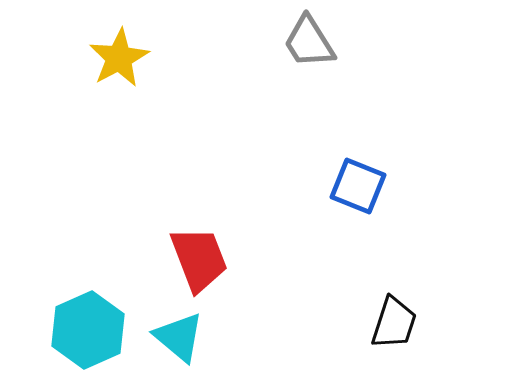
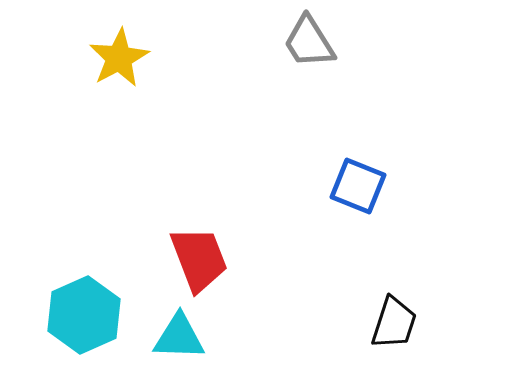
cyan hexagon: moved 4 px left, 15 px up
cyan triangle: rotated 38 degrees counterclockwise
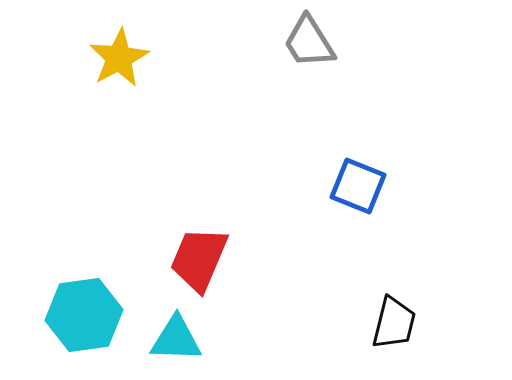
red trapezoid: rotated 136 degrees counterclockwise
cyan hexagon: rotated 16 degrees clockwise
black trapezoid: rotated 4 degrees counterclockwise
cyan triangle: moved 3 px left, 2 px down
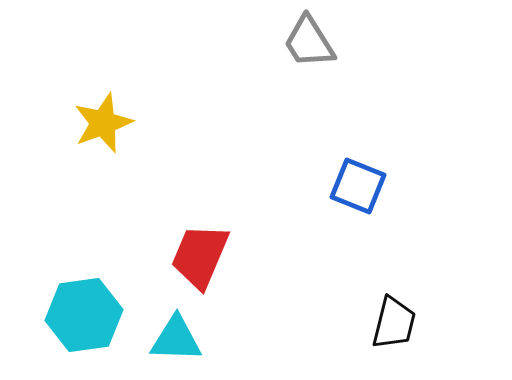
yellow star: moved 16 px left, 65 px down; rotated 8 degrees clockwise
red trapezoid: moved 1 px right, 3 px up
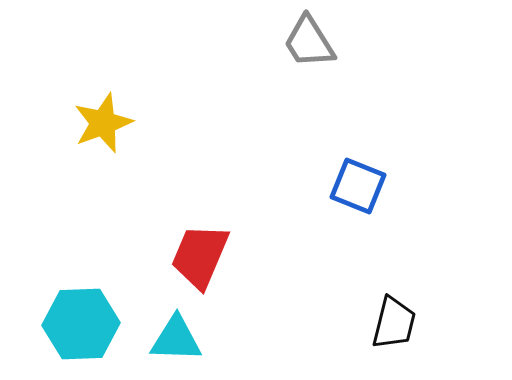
cyan hexagon: moved 3 px left, 9 px down; rotated 6 degrees clockwise
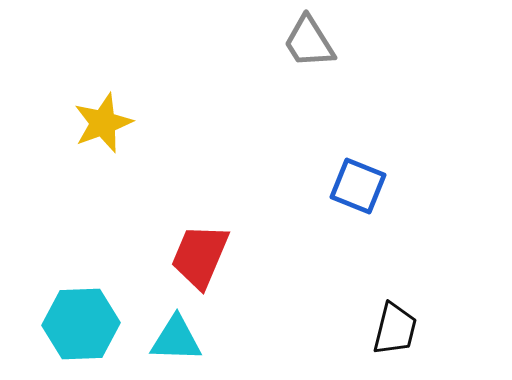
black trapezoid: moved 1 px right, 6 px down
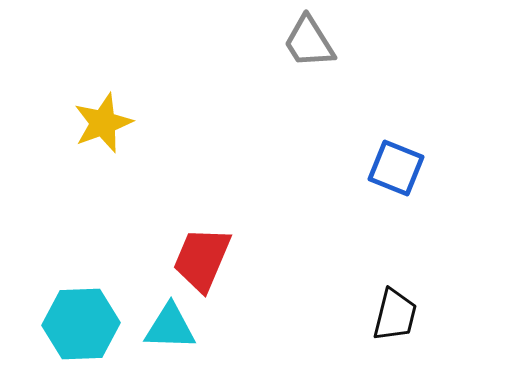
blue square: moved 38 px right, 18 px up
red trapezoid: moved 2 px right, 3 px down
black trapezoid: moved 14 px up
cyan triangle: moved 6 px left, 12 px up
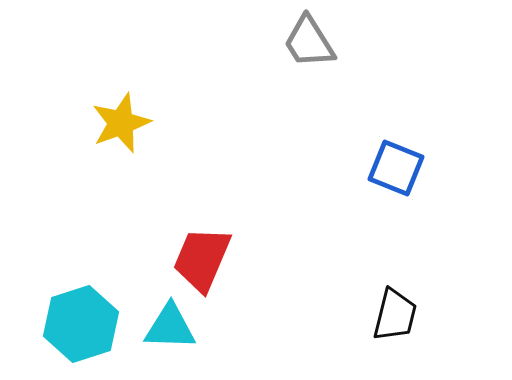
yellow star: moved 18 px right
cyan hexagon: rotated 16 degrees counterclockwise
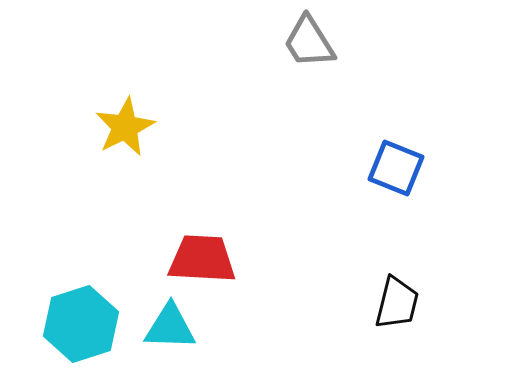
yellow star: moved 4 px right, 4 px down; rotated 6 degrees counterclockwise
red trapezoid: rotated 70 degrees clockwise
black trapezoid: moved 2 px right, 12 px up
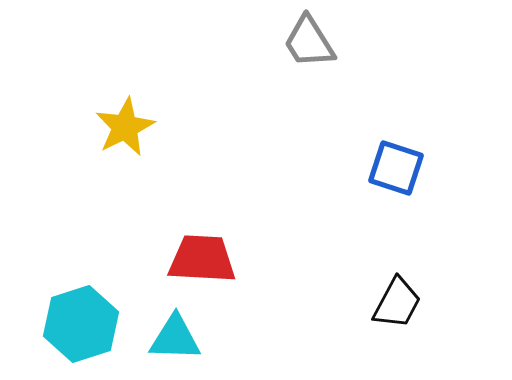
blue square: rotated 4 degrees counterclockwise
black trapezoid: rotated 14 degrees clockwise
cyan triangle: moved 5 px right, 11 px down
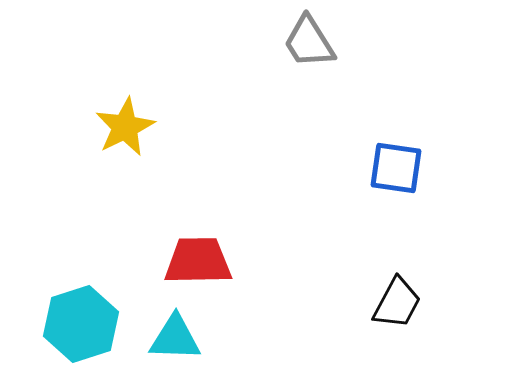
blue square: rotated 10 degrees counterclockwise
red trapezoid: moved 4 px left, 2 px down; rotated 4 degrees counterclockwise
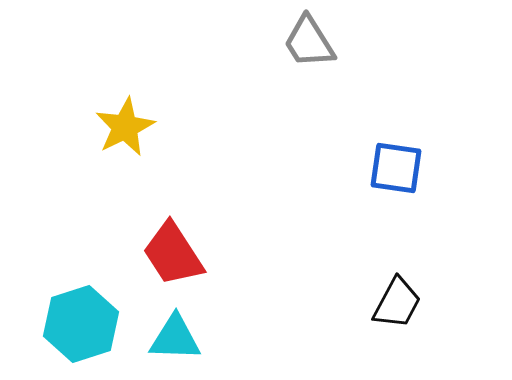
red trapezoid: moved 25 px left, 7 px up; rotated 122 degrees counterclockwise
